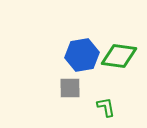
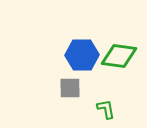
blue hexagon: rotated 8 degrees clockwise
green L-shape: moved 2 px down
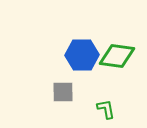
green diamond: moved 2 px left
gray square: moved 7 px left, 4 px down
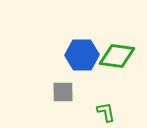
green L-shape: moved 3 px down
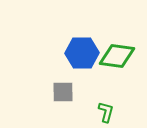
blue hexagon: moved 2 px up
green L-shape: rotated 25 degrees clockwise
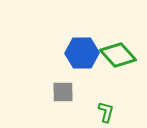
green diamond: moved 1 px right, 1 px up; rotated 39 degrees clockwise
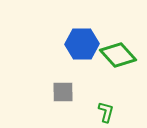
blue hexagon: moved 9 px up
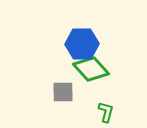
green diamond: moved 27 px left, 14 px down
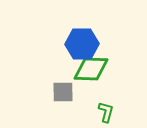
green diamond: rotated 45 degrees counterclockwise
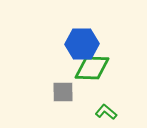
green diamond: moved 1 px right, 1 px up
green L-shape: rotated 65 degrees counterclockwise
